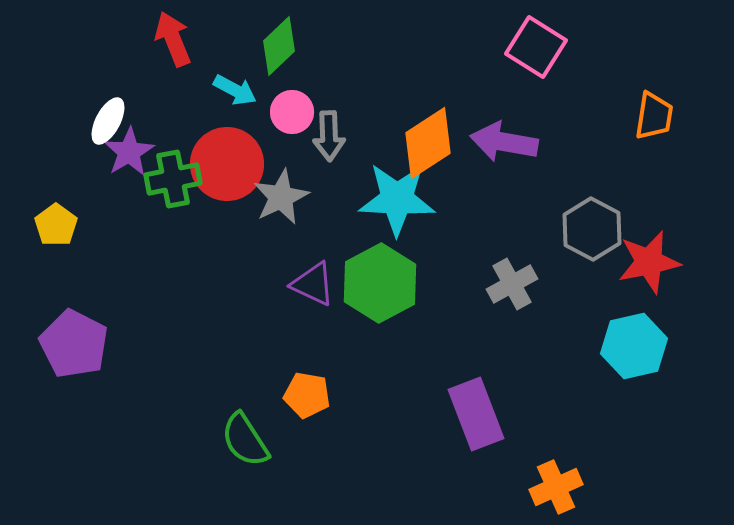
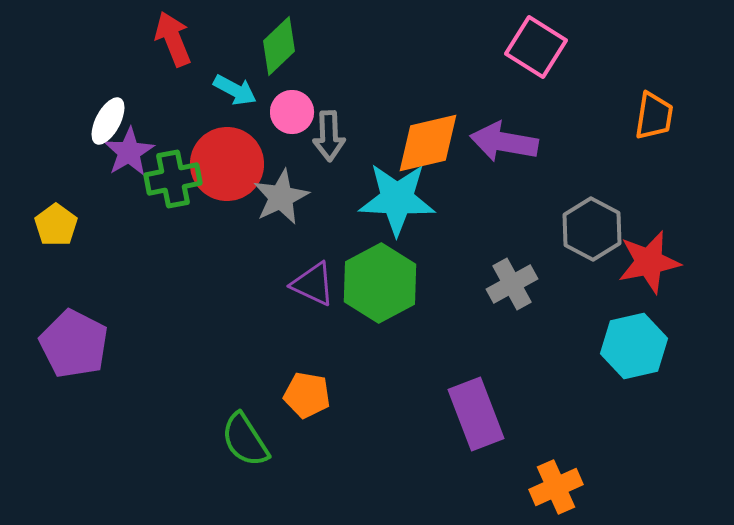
orange diamond: rotated 20 degrees clockwise
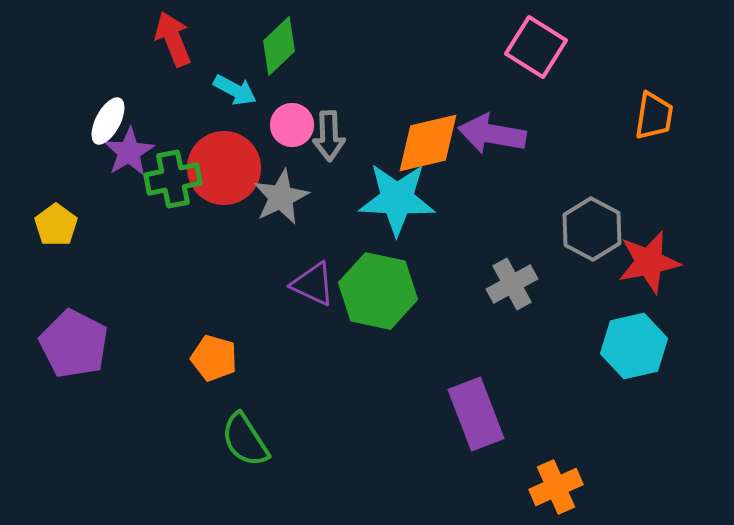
pink circle: moved 13 px down
purple arrow: moved 12 px left, 8 px up
red circle: moved 3 px left, 4 px down
green hexagon: moved 2 px left, 8 px down; rotated 20 degrees counterclockwise
orange pentagon: moved 93 px left, 37 px up; rotated 6 degrees clockwise
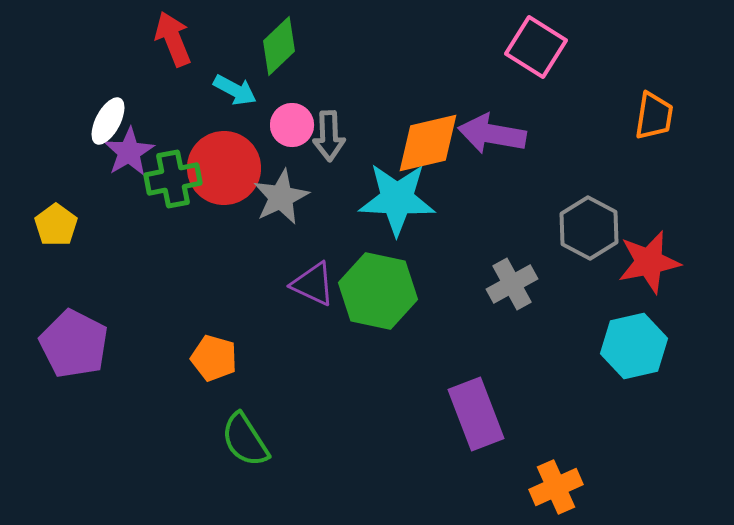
gray hexagon: moved 3 px left, 1 px up
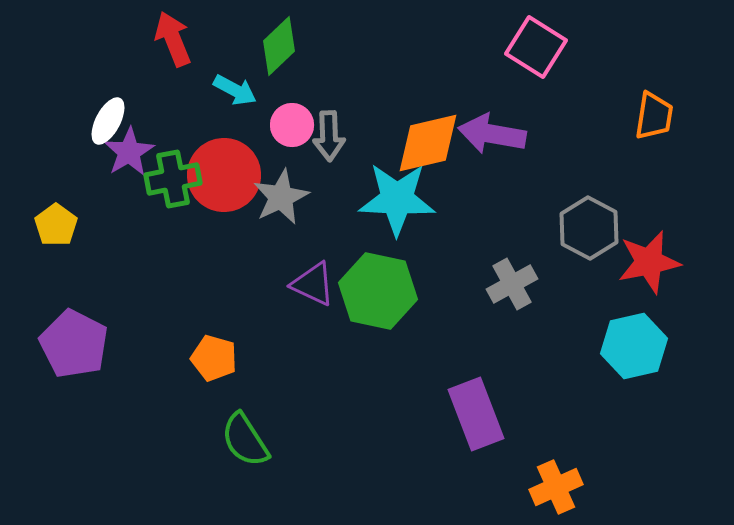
red circle: moved 7 px down
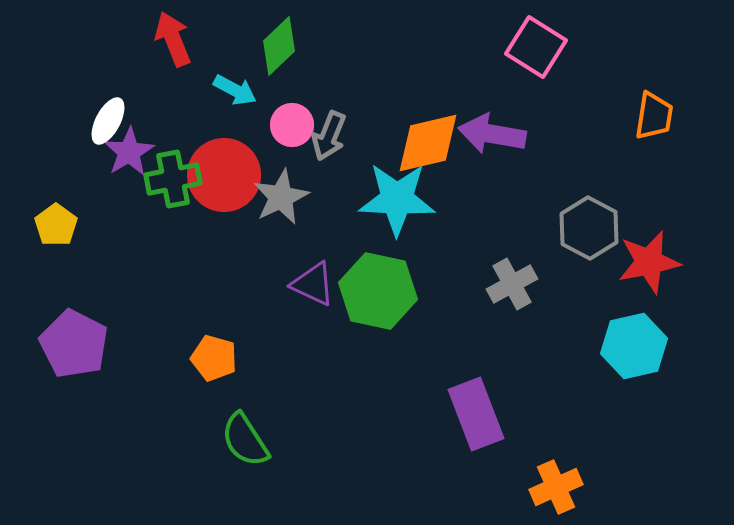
gray arrow: rotated 24 degrees clockwise
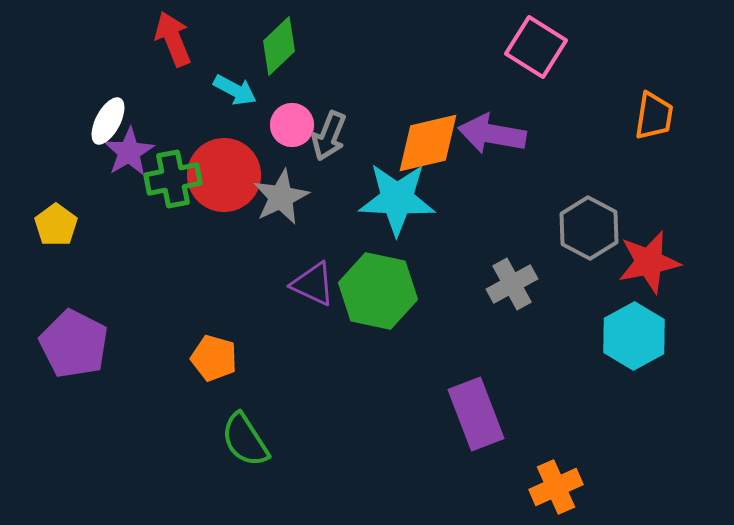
cyan hexagon: moved 10 px up; rotated 16 degrees counterclockwise
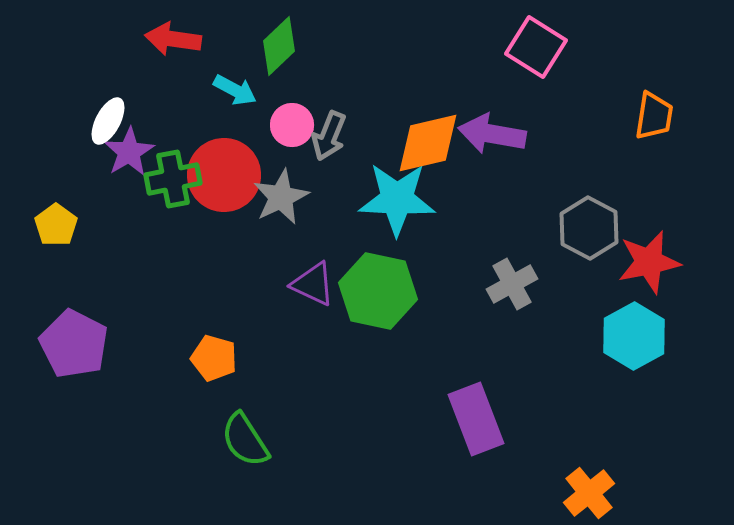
red arrow: rotated 60 degrees counterclockwise
purple rectangle: moved 5 px down
orange cross: moved 33 px right, 6 px down; rotated 15 degrees counterclockwise
